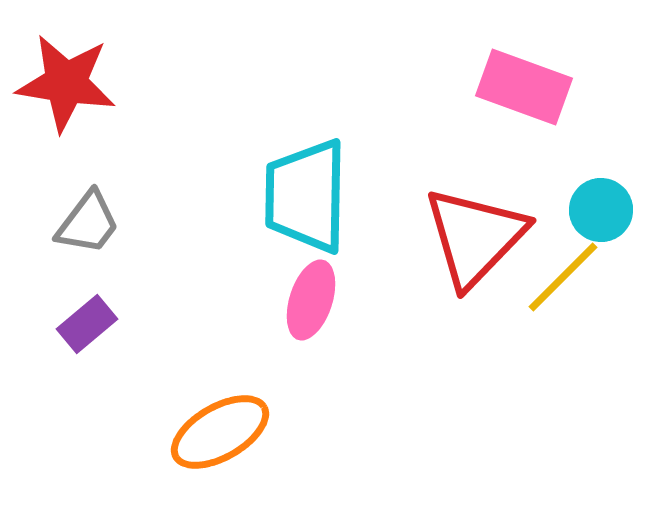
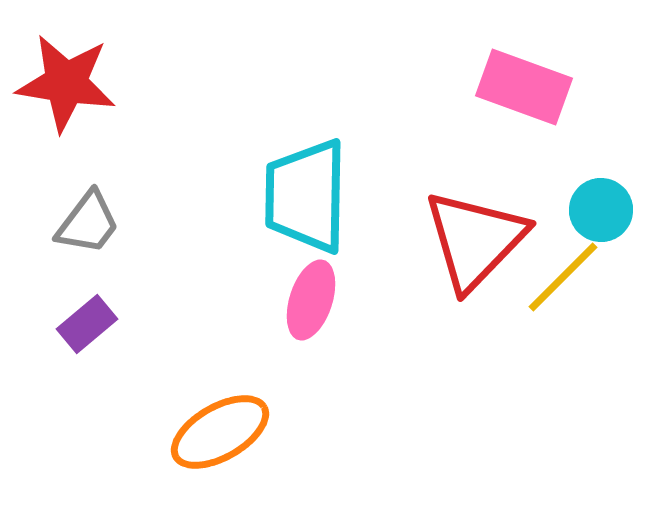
red triangle: moved 3 px down
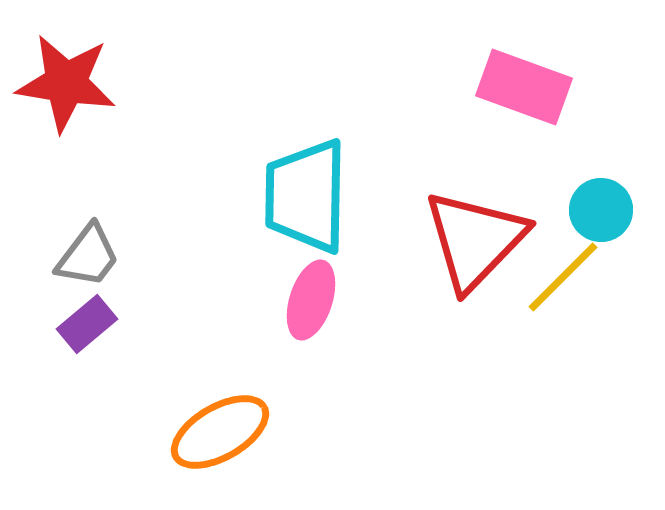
gray trapezoid: moved 33 px down
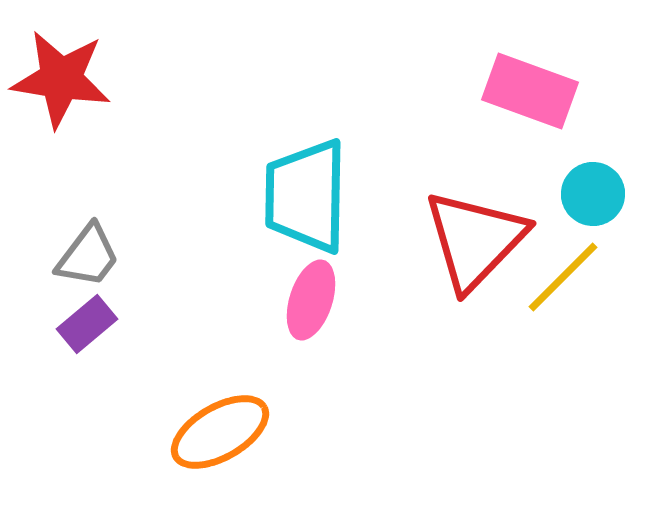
red star: moved 5 px left, 4 px up
pink rectangle: moved 6 px right, 4 px down
cyan circle: moved 8 px left, 16 px up
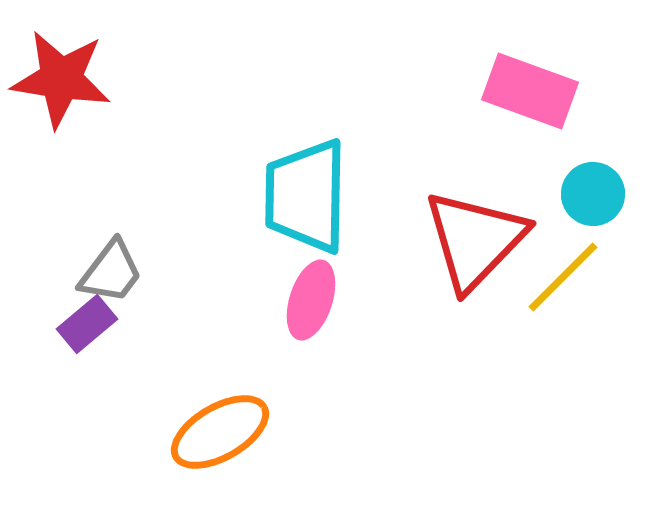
gray trapezoid: moved 23 px right, 16 px down
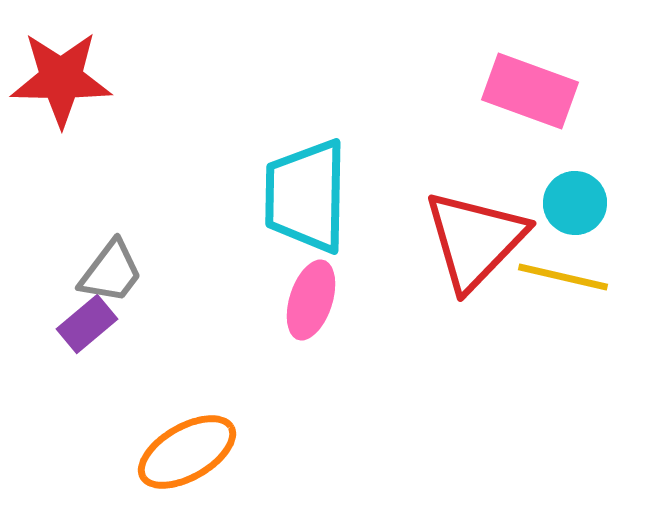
red star: rotated 8 degrees counterclockwise
cyan circle: moved 18 px left, 9 px down
yellow line: rotated 58 degrees clockwise
orange ellipse: moved 33 px left, 20 px down
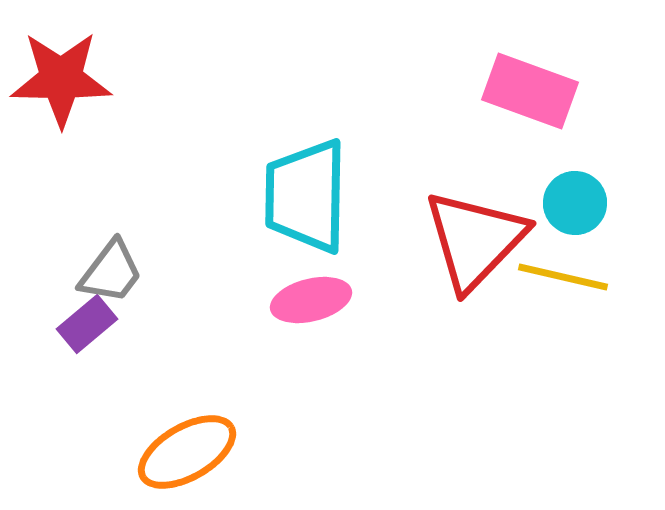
pink ellipse: rotated 58 degrees clockwise
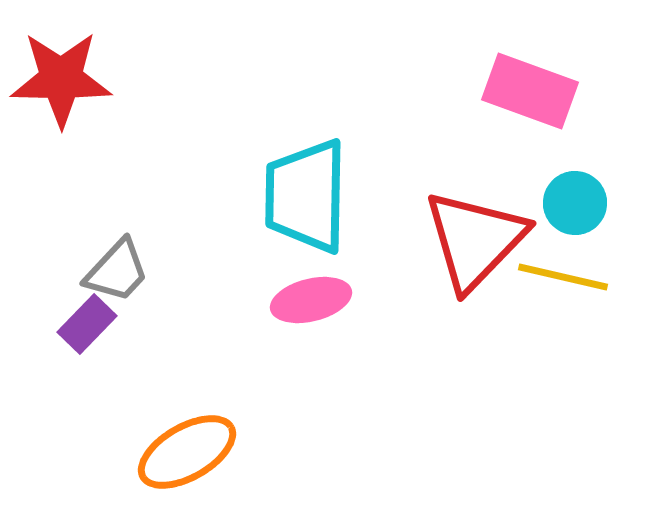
gray trapezoid: moved 6 px right, 1 px up; rotated 6 degrees clockwise
purple rectangle: rotated 6 degrees counterclockwise
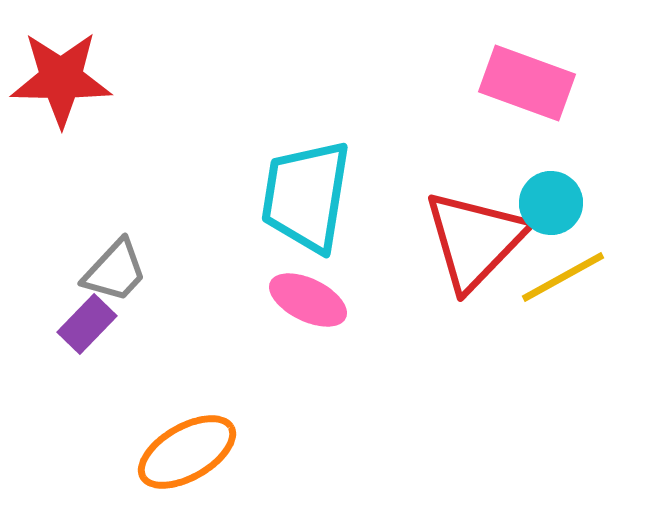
pink rectangle: moved 3 px left, 8 px up
cyan trapezoid: rotated 8 degrees clockwise
cyan circle: moved 24 px left
gray trapezoid: moved 2 px left
yellow line: rotated 42 degrees counterclockwise
pink ellipse: moved 3 px left; rotated 40 degrees clockwise
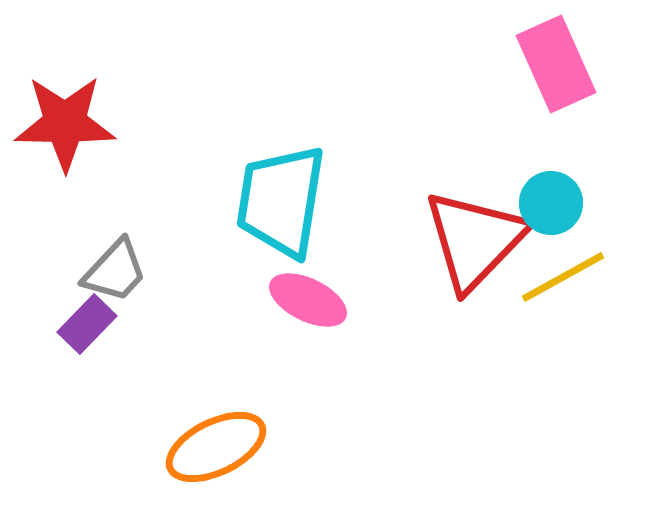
red star: moved 4 px right, 44 px down
pink rectangle: moved 29 px right, 19 px up; rotated 46 degrees clockwise
cyan trapezoid: moved 25 px left, 5 px down
orange ellipse: moved 29 px right, 5 px up; rotated 4 degrees clockwise
